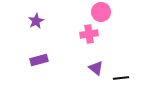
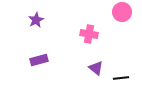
pink circle: moved 21 px right
purple star: moved 1 px up
pink cross: rotated 18 degrees clockwise
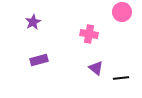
purple star: moved 3 px left, 2 px down
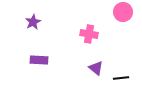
pink circle: moved 1 px right
purple rectangle: rotated 18 degrees clockwise
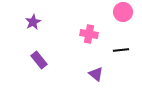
purple rectangle: rotated 48 degrees clockwise
purple triangle: moved 6 px down
black line: moved 28 px up
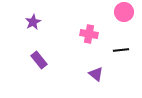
pink circle: moved 1 px right
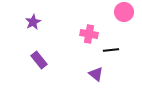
black line: moved 10 px left
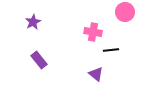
pink circle: moved 1 px right
pink cross: moved 4 px right, 2 px up
